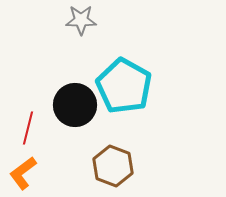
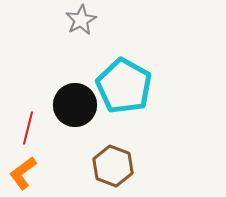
gray star: rotated 28 degrees counterclockwise
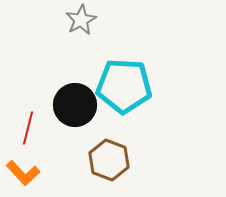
cyan pentagon: rotated 26 degrees counterclockwise
brown hexagon: moved 4 px left, 6 px up
orange L-shape: rotated 96 degrees counterclockwise
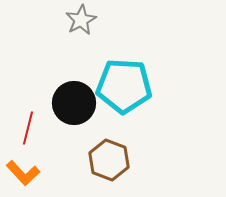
black circle: moved 1 px left, 2 px up
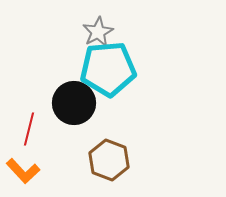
gray star: moved 17 px right, 12 px down
cyan pentagon: moved 16 px left, 17 px up; rotated 8 degrees counterclockwise
red line: moved 1 px right, 1 px down
orange L-shape: moved 2 px up
